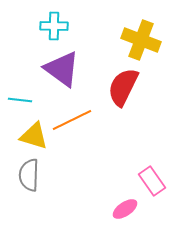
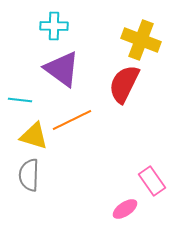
red semicircle: moved 1 px right, 3 px up
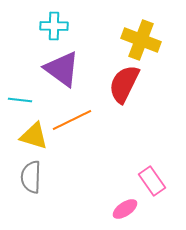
gray semicircle: moved 2 px right, 2 px down
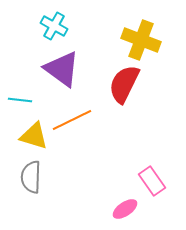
cyan cross: rotated 28 degrees clockwise
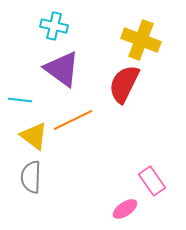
cyan cross: rotated 16 degrees counterclockwise
orange line: moved 1 px right
yellow triangle: rotated 20 degrees clockwise
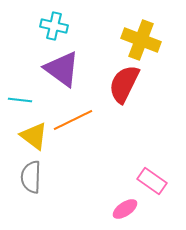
pink rectangle: rotated 20 degrees counterclockwise
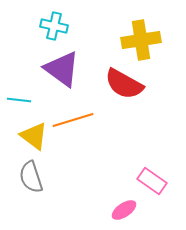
yellow cross: rotated 30 degrees counterclockwise
red semicircle: rotated 87 degrees counterclockwise
cyan line: moved 1 px left
orange line: rotated 9 degrees clockwise
gray semicircle: rotated 20 degrees counterclockwise
pink ellipse: moved 1 px left, 1 px down
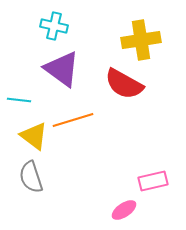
pink rectangle: moved 1 px right; rotated 48 degrees counterclockwise
